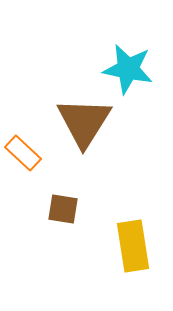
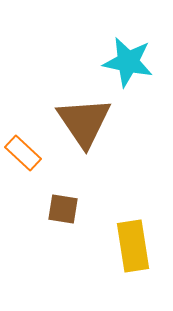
cyan star: moved 7 px up
brown triangle: rotated 6 degrees counterclockwise
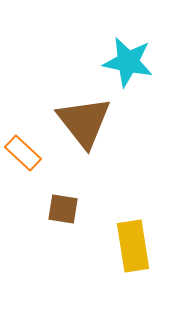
brown triangle: rotated 4 degrees counterclockwise
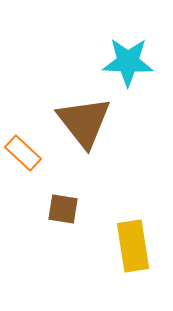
cyan star: rotated 9 degrees counterclockwise
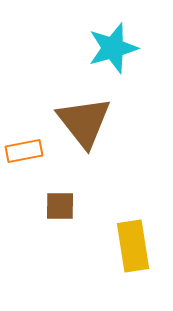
cyan star: moved 15 px left, 14 px up; rotated 18 degrees counterclockwise
orange rectangle: moved 1 px right, 2 px up; rotated 54 degrees counterclockwise
brown square: moved 3 px left, 3 px up; rotated 8 degrees counterclockwise
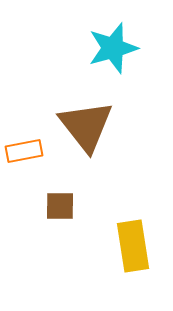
brown triangle: moved 2 px right, 4 px down
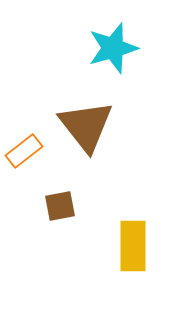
orange rectangle: rotated 27 degrees counterclockwise
brown square: rotated 12 degrees counterclockwise
yellow rectangle: rotated 9 degrees clockwise
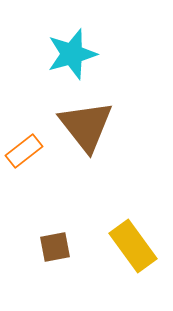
cyan star: moved 41 px left, 6 px down
brown square: moved 5 px left, 41 px down
yellow rectangle: rotated 36 degrees counterclockwise
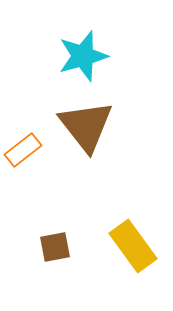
cyan star: moved 11 px right, 2 px down
orange rectangle: moved 1 px left, 1 px up
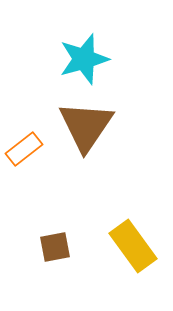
cyan star: moved 1 px right, 3 px down
brown triangle: rotated 12 degrees clockwise
orange rectangle: moved 1 px right, 1 px up
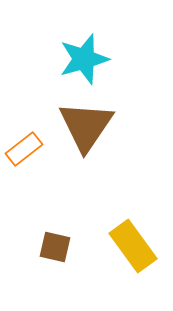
brown square: rotated 24 degrees clockwise
